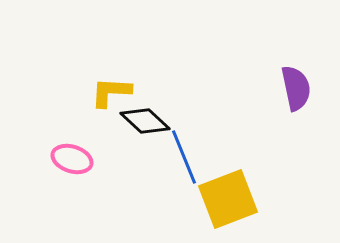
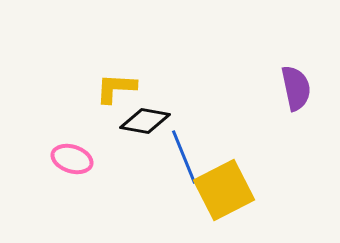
yellow L-shape: moved 5 px right, 4 px up
black diamond: rotated 33 degrees counterclockwise
yellow square: moved 4 px left, 9 px up; rotated 6 degrees counterclockwise
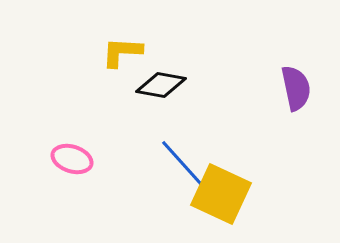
yellow L-shape: moved 6 px right, 36 px up
black diamond: moved 16 px right, 36 px up
blue line: moved 2 px left, 6 px down; rotated 20 degrees counterclockwise
yellow square: moved 3 px left, 4 px down; rotated 38 degrees counterclockwise
